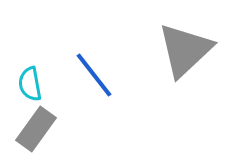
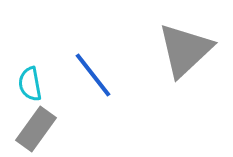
blue line: moved 1 px left
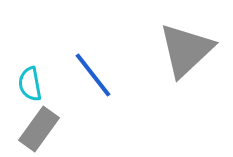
gray triangle: moved 1 px right
gray rectangle: moved 3 px right
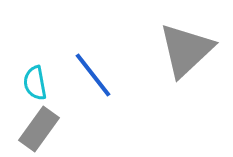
cyan semicircle: moved 5 px right, 1 px up
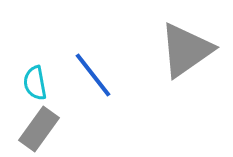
gray triangle: rotated 8 degrees clockwise
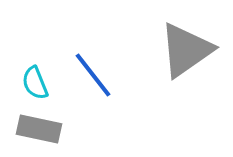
cyan semicircle: rotated 12 degrees counterclockwise
gray rectangle: rotated 66 degrees clockwise
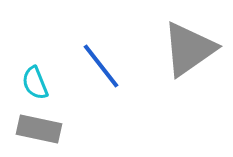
gray triangle: moved 3 px right, 1 px up
blue line: moved 8 px right, 9 px up
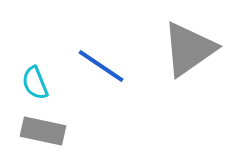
blue line: rotated 18 degrees counterclockwise
gray rectangle: moved 4 px right, 2 px down
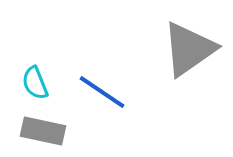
blue line: moved 1 px right, 26 px down
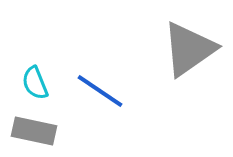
blue line: moved 2 px left, 1 px up
gray rectangle: moved 9 px left
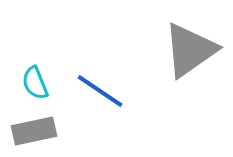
gray triangle: moved 1 px right, 1 px down
gray rectangle: rotated 24 degrees counterclockwise
